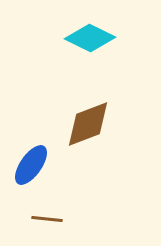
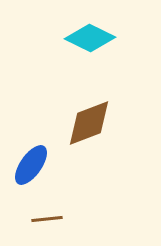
brown diamond: moved 1 px right, 1 px up
brown line: rotated 12 degrees counterclockwise
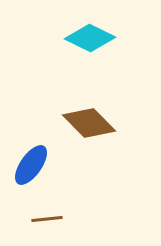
brown diamond: rotated 66 degrees clockwise
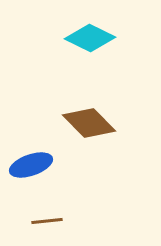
blue ellipse: rotated 36 degrees clockwise
brown line: moved 2 px down
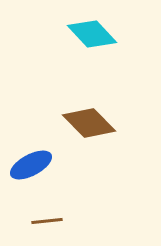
cyan diamond: moved 2 px right, 4 px up; rotated 21 degrees clockwise
blue ellipse: rotated 9 degrees counterclockwise
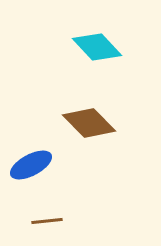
cyan diamond: moved 5 px right, 13 px down
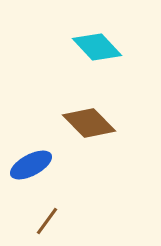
brown line: rotated 48 degrees counterclockwise
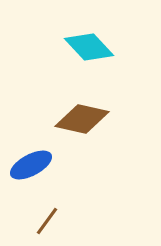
cyan diamond: moved 8 px left
brown diamond: moved 7 px left, 4 px up; rotated 32 degrees counterclockwise
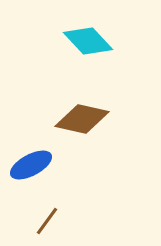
cyan diamond: moved 1 px left, 6 px up
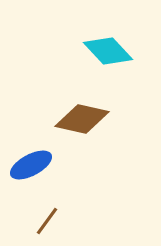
cyan diamond: moved 20 px right, 10 px down
